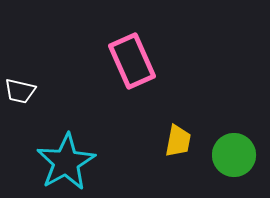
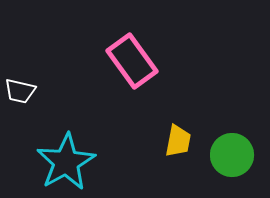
pink rectangle: rotated 12 degrees counterclockwise
green circle: moved 2 px left
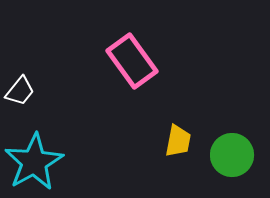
white trapezoid: rotated 64 degrees counterclockwise
cyan star: moved 32 px left
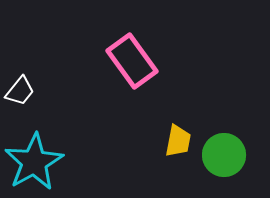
green circle: moved 8 px left
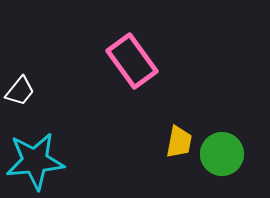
yellow trapezoid: moved 1 px right, 1 px down
green circle: moved 2 px left, 1 px up
cyan star: moved 1 px right, 1 px up; rotated 24 degrees clockwise
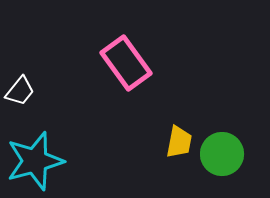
pink rectangle: moved 6 px left, 2 px down
cyan star: rotated 10 degrees counterclockwise
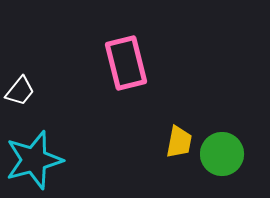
pink rectangle: rotated 22 degrees clockwise
cyan star: moved 1 px left, 1 px up
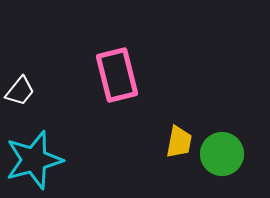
pink rectangle: moved 9 px left, 12 px down
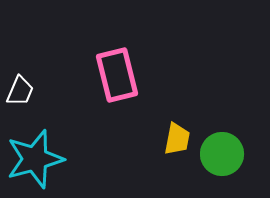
white trapezoid: rotated 16 degrees counterclockwise
yellow trapezoid: moved 2 px left, 3 px up
cyan star: moved 1 px right, 1 px up
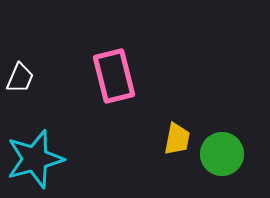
pink rectangle: moved 3 px left, 1 px down
white trapezoid: moved 13 px up
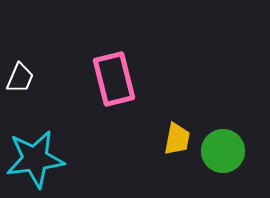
pink rectangle: moved 3 px down
green circle: moved 1 px right, 3 px up
cyan star: rotated 8 degrees clockwise
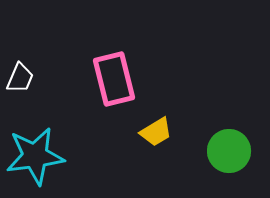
yellow trapezoid: moved 21 px left, 7 px up; rotated 48 degrees clockwise
green circle: moved 6 px right
cyan star: moved 3 px up
